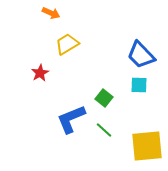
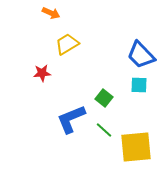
red star: moved 2 px right; rotated 24 degrees clockwise
yellow square: moved 11 px left, 1 px down
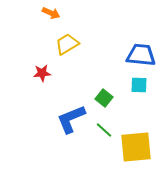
blue trapezoid: rotated 140 degrees clockwise
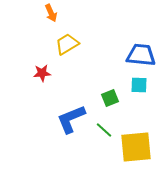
orange arrow: rotated 42 degrees clockwise
green square: moved 6 px right; rotated 30 degrees clockwise
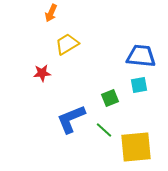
orange arrow: rotated 48 degrees clockwise
blue trapezoid: moved 1 px down
cyan square: rotated 12 degrees counterclockwise
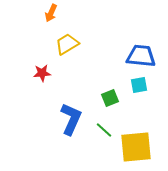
blue L-shape: rotated 136 degrees clockwise
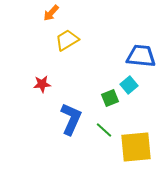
orange arrow: rotated 18 degrees clockwise
yellow trapezoid: moved 4 px up
red star: moved 11 px down
cyan square: moved 10 px left; rotated 30 degrees counterclockwise
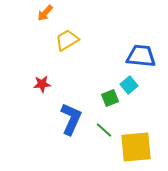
orange arrow: moved 6 px left
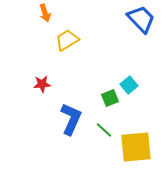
orange arrow: rotated 60 degrees counterclockwise
blue trapezoid: moved 37 px up; rotated 40 degrees clockwise
